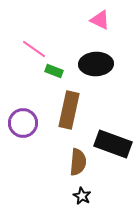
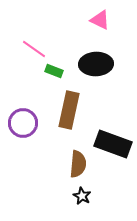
brown semicircle: moved 2 px down
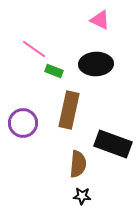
black star: rotated 24 degrees counterclockwise
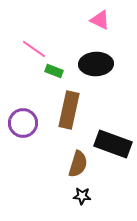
brown semicircle: rotated 12 degrees clockwise
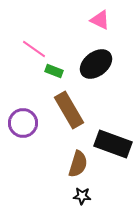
black ellipse: rotated 36 degrees counterclockwise
brown rectangle: rotated 42 degrees counterclockwise
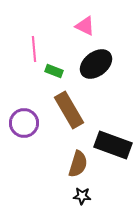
pink triangle: moved 15 px left, 6 px down
pink line: rotated 50 degrees clockwise
purple circle: moved 1 px right
black rectangle: moved 1 px down
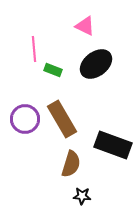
green rectangle: moved 1 px left, 1 px up
brown rectangle: moved 7 px left, 9 px down
purple circle: moved 1 px right, 4 px up
brown semicircle: moved 7 px left
